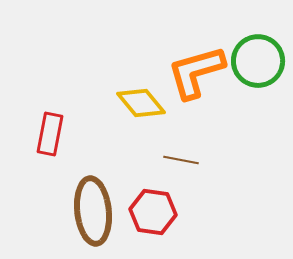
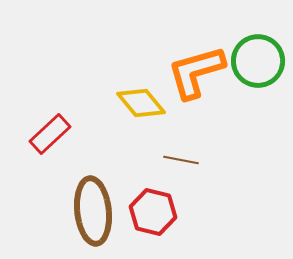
red rectangle: rotated 36 degrees clockwise
red hexagon: rotated 6 degrees clockwise
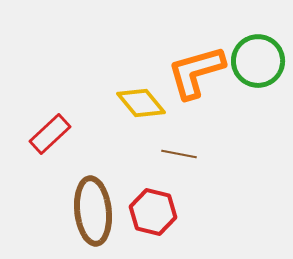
brown line: moved 2 px left, 6 px up
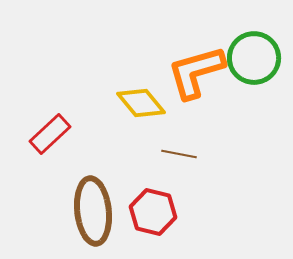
green circle: moved 4 px left, 3 px up
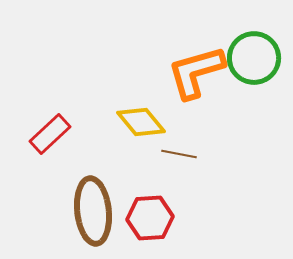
yellow diamond: moved 19 px down
red hexagon: moved 3 px left, 6 px down; rotated 18 degrees counterclockwise
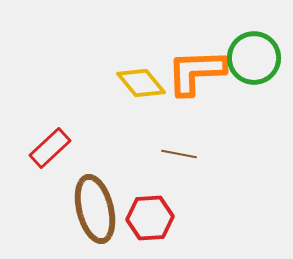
orange L-shape: rotated 14 degrees clockwise
yellow diamond: moved 39 px up
red rectangle: moved 14 px down
brown ellipse: moved 2 px right, 2 px up; rotated 8 degrees counterclockwise
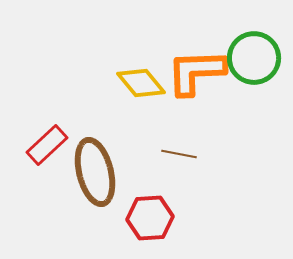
red rectangle: moved 3 px left, 3 px up
brown ellipse: moved 37 px up
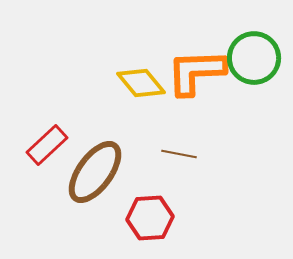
brown ellipse: rotated 50 degrees clockwise
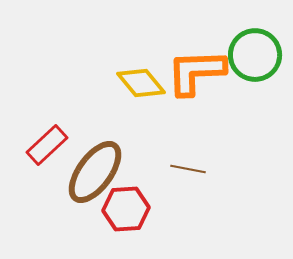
green circle: moved 1 px right, 3 px up
brown line: moved 9 px right, 15 px down
red hexagon: moved 24 px left, 9 px up
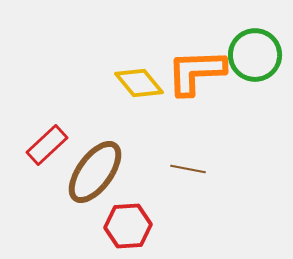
yellow diamond: moved 2 px left
red hexagon: moved 2 px right, 17 px down
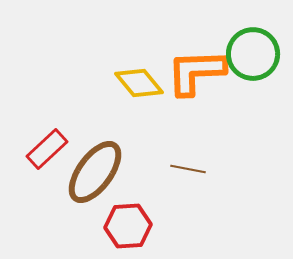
green circle: moved 2 px left, 1 px up
red rectangle: moved 4 px down
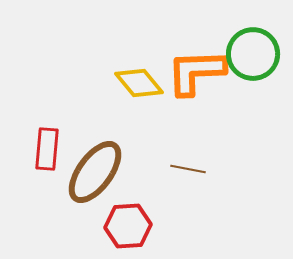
red rectangle: rotated 42 degrees counterclockwise
